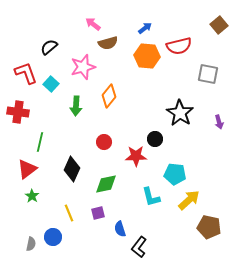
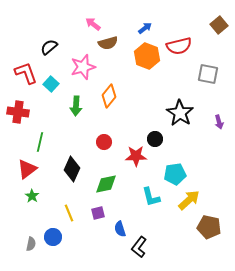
orange hexagon: rotated 15 degrees clockwise
cyan pentagon: rotated 15 degrees counterclockwise
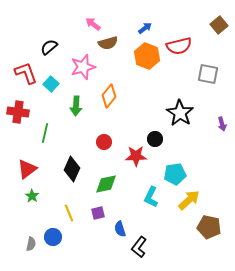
purple arrow: moved 3 px right, 2 px down
green line: moved 5 px right, 9 px up
cyan L-shape: rotated 40 degrees clockwise
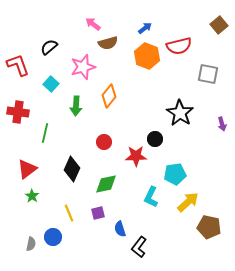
red L-shape: moved 8 px left, 8 px up
yellow arrow: moved 1 px left, 2 px down
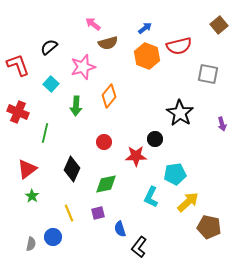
red cross: rotated 15 degrees clockwise
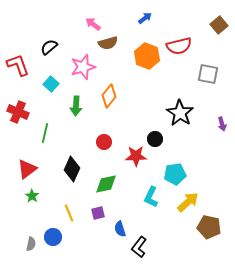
blue arrow: moved 10 px up
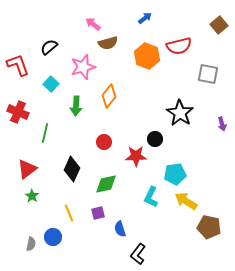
yellow arrow: moved 2 px left, 1 px up; rotated 105 degrees counterclockwise
black L-shape: moved 1 px left, 7 px down
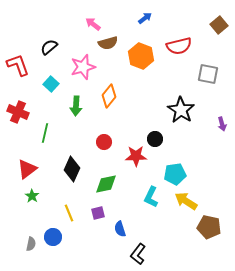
orange hexagon: moved 6 px left
black star: moved 1 px right, 3 px up
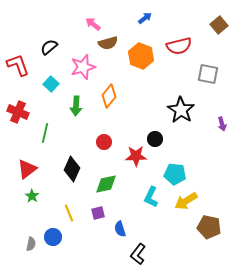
cyan pentagon: rotated 15 degrees clockwise
yellow arrow: rotated 65 degrees counterclockwise
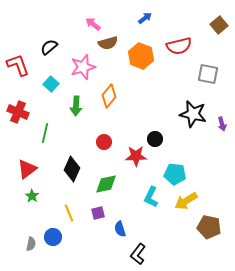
black star: moved 12 px right, 4 px down; rotated 20 degrees counterclockwise
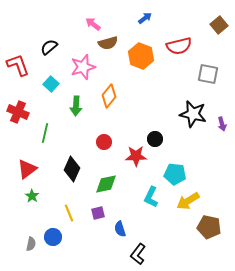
yellow arrow: moved 2 px right
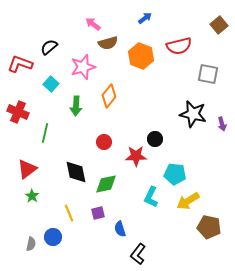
red L-shape: moved 2 px right, 1 px up; rotated 50 degrees counterclockwise
black diamond: moved 4 px right, 3 px down; rotated 35 degrees counterclockwise
